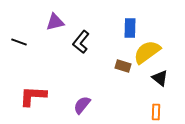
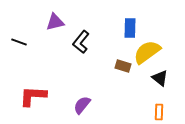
orange rectangle: moved 3 px right
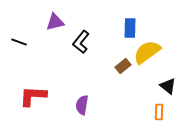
brown rectangle: rotated 56 degrees counterclockwise
black triangle: moved 8 px right, 8 px down
purple semicircle: rotated 30 degrees counterclockwise
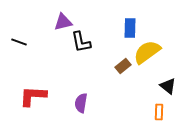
purple triangle: moved 8 px right
black L-shape: rotated 50 degrees counterclockwise
purple semicircle: moved 1 px left, 2 px up
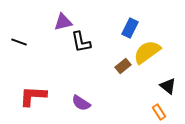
blue rectangle: rotated 24 degrees clockwise
purple semicircle: rotated 66 degrees counterclockwise
orange rectangle: rotated 35 degrees counterclockwise
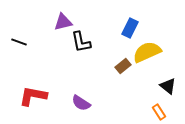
yellow semicircle: rotated 12 degrees clockwise
red L-shape: rotated 8 degrees clockwise
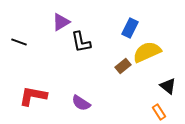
purple triangle: moved 2 px left; rotated 18 degrees counterclockwise
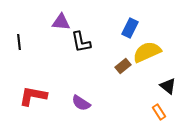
purple triangle: rotated 36 degrees clockwise
black line: rotated 63 degrees clockwise
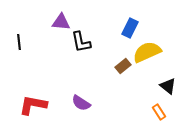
red L-shape: moved 9 px down
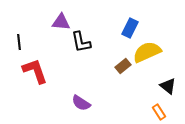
red L-shape: moved 2 px right, 34 px up; rotated 60 degrees clockwise
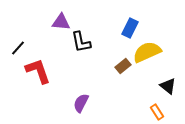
black line: moved 1 px left, 6 px down; rotated 49 degrees clockwise
red L-shape: moved 3 px right
purple semicircle: rotated 84 degrees clockwise
orange rectangle: moved 2 px left
